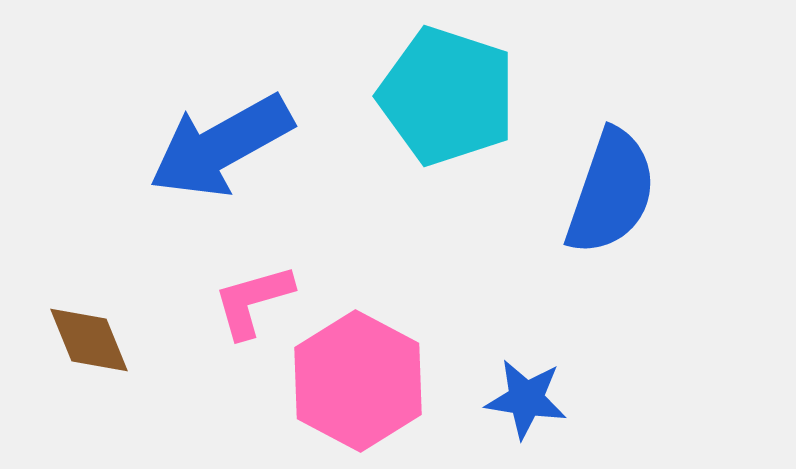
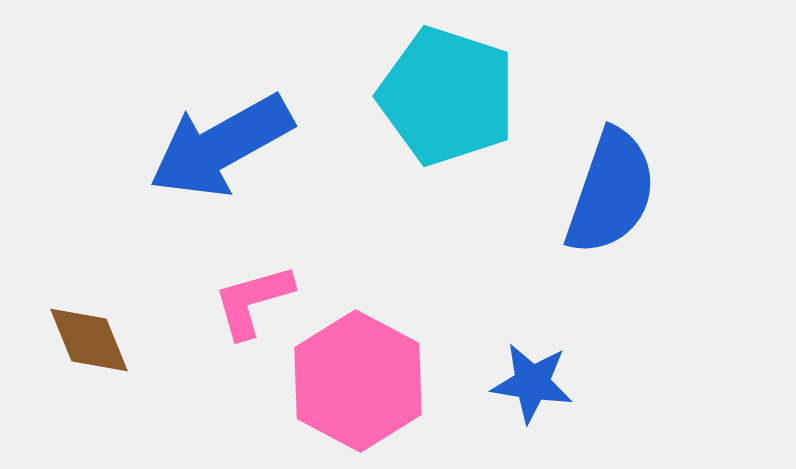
blue star: moved 6 px right, 16 px up
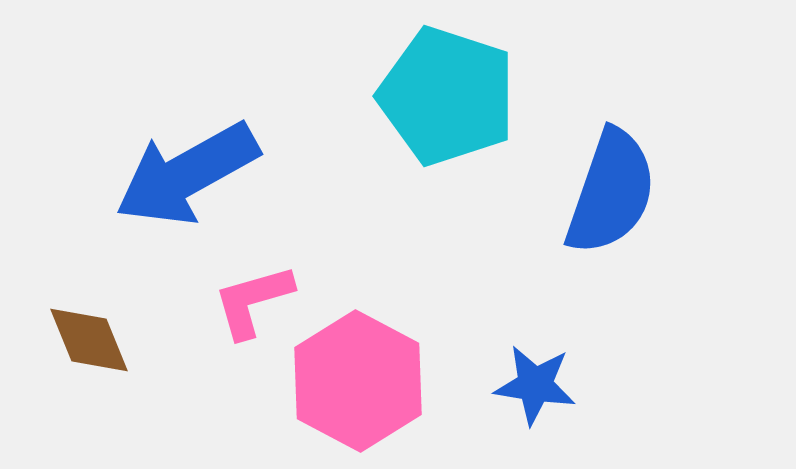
blue arrow: moved 34 px left, 28 px down
blue star: moved 3 px right, 2 px down
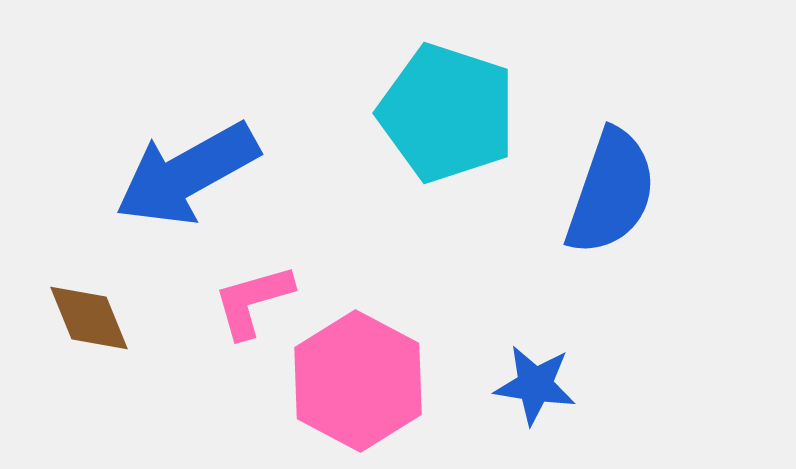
cyan pentagon: moved 17 px down
brown diamond: moved 22 px up
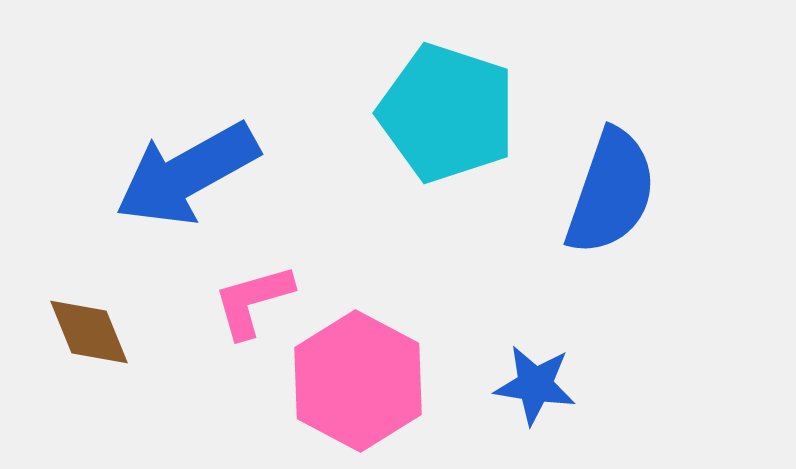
brown diamond: moved 14 px down
